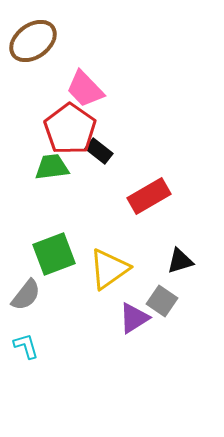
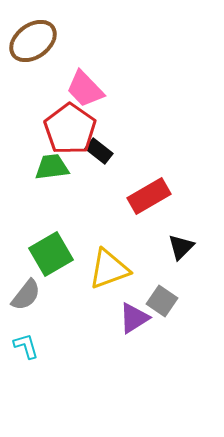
green square: moved 3 px left; rotated 9 degrees counterclockwise
black triangle: moved 1 px right, 14 px up; rotated 28 degrees counterclockwise
yellow triangle: rotated 15 degrees clockwise
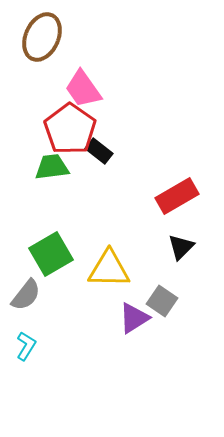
brown ellipse: moved 9 px right, 4 px up; rotated 30 degrees counterclockwise
pink trapezoid: moved 2 px left; rotated 9 degrees clockwise
red rectangle: moved 28 px right
yellow triangle: rotated 21 degrees clockwise
cyan L-shape: rotated 48 degrees clockwise
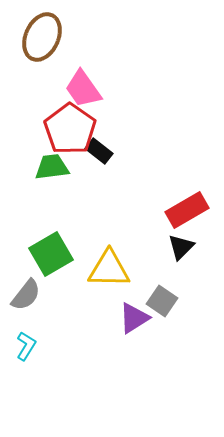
red rectangle: moved 10 px right, 14 px down
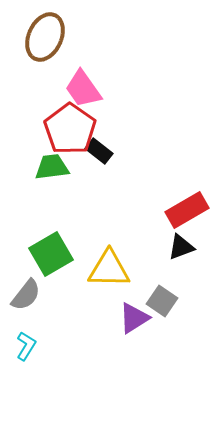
brown ellipse: moved 3 px right
black triangle: rotated 24 degrees clockwise
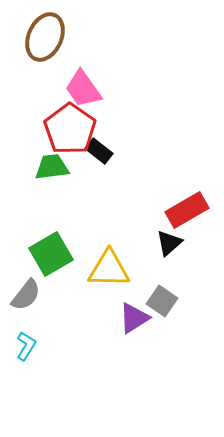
black triangle: moved 12 px left, 4 px up; rotated 20 degrees counterclockwise
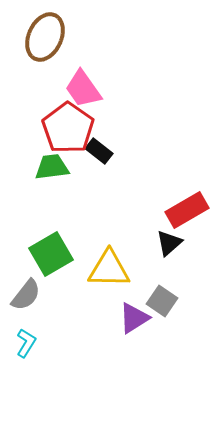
red pentagon: moved 2 px left, 1 px up
cyan L-shape: moved 3 px up
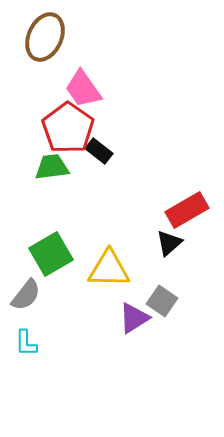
cyan L-shape: rotated 148 degrees clockwise
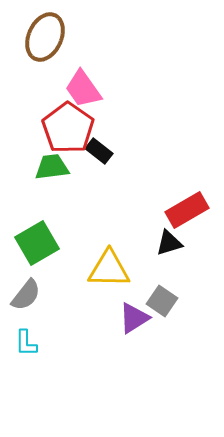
black triangle: rotated 24 degrees clockwise
green square: moved 14 px left, 11 px up
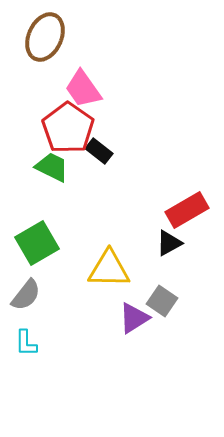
green trapezoid: rotated 33 degrees clockwise
black triangle: rotated 12 degrees counterclockwise
